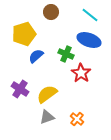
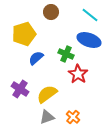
blue semicircle: moved 2 px down
red star: moved 3 px left, 1 px down
orange cross: moved 4 px left, 2 px up
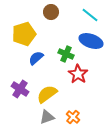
blue ellipse: moved 2 px right, 1 px down
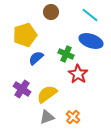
yellow pentagon: moved 1 px right, 1 px down
purple cross: moved 2 px right
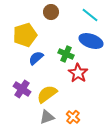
red star: moved 1 px up
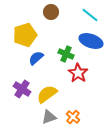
gray triangle: moved 2 px right
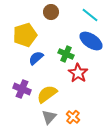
blue ellipse: rotated 15 degrees clockwise
purple cross: rotated 12 degrees counterclockwise
gray triangle: rotated 28 degrees counterclockwise
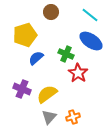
orange cross: rotated 32 degrees clockwise
